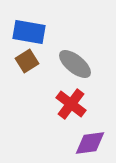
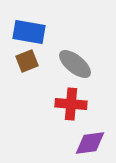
brown square: rotated 10 degrees clockwise
red cross: rotated 32 degrees counterclockwise
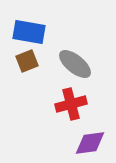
red cross: rotated 20 degrees counterclockwise
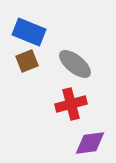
blue rectangle: rotated 12 degrees clockwise
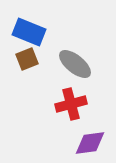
brown square: moved 2 px up
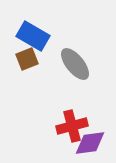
blue rectangle: moved 4 px right, 4 px down; rotated 8 degrees clockwise
gray ellipse: rotated 12 degrees clockwise
red cross: moved 1 px right, 22 px down
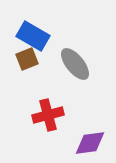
red cross: moved 24 px left, 11 px up
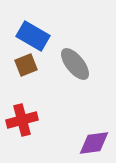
brown square: moved 1 px left, 6 px down
red cross: moved 26 px left, 5 px down
purple diamond: moved 4 px right
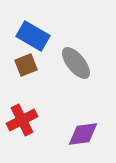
gray ellipse: moved 1 px right, 1 px up
red cross: rotated 12 degrees counterclockwise
purple diamond: moved 11 px left, 9 px up
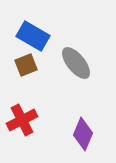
purple diamond: rotated 60 degrees counterclockwise
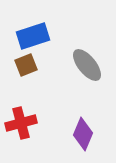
blue rectangle: rotated 48 degrees counterclockwise
gray ellipse: moved 11 px right, 2 px down
red cross: moved 1 px left, 3 px down; rotated 12 degrees clockwise
